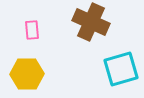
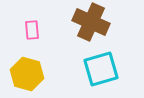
cyan square: moved 20 px left
yellow hexagon: rotated 16 degrees clockwise
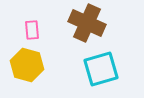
brown cross: moved 4 px left, 1 px down
yellow hexagon: moved 9 px up
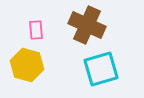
brown cross: moved 2 px down
pink rectangle: moved 4 px right
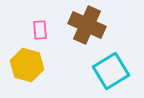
pink rectangle: moved 4 px right
cyan square: moved 10 px right, 2 px down; rotated 15 degrees counterclockwise
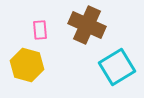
cyan square: moved 6 px right, 4 px up
